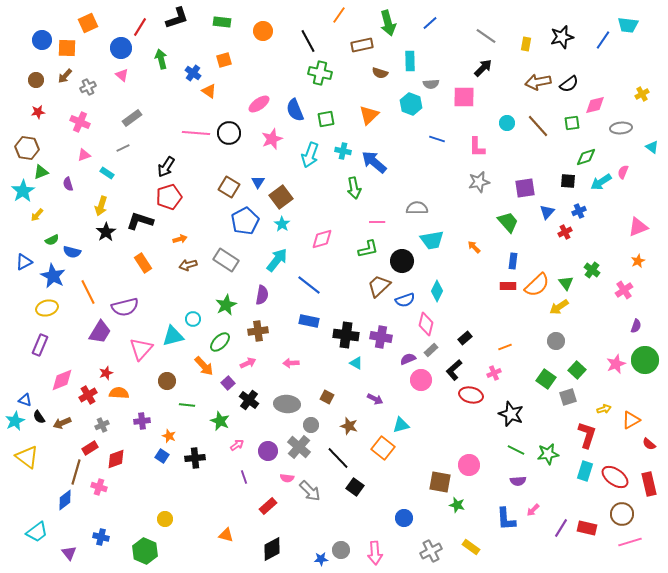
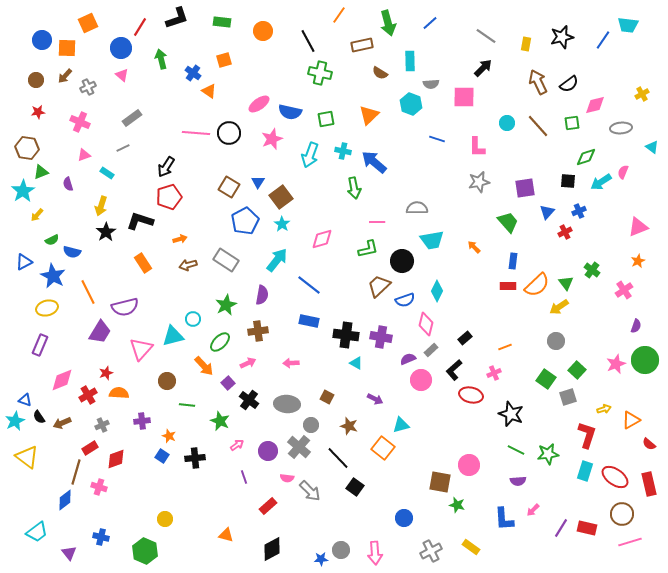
brown semicircle at (380, 73): rotated 14 degrees clockwise
brown arrow at (538, 82): rotated 75 degrees clockwise
blue semicircle at (295, 110): moved 5 px left, 2 px down; rotated 55 degrees counterclockwise
blue L-shape at (506, 519): moved 2 px left
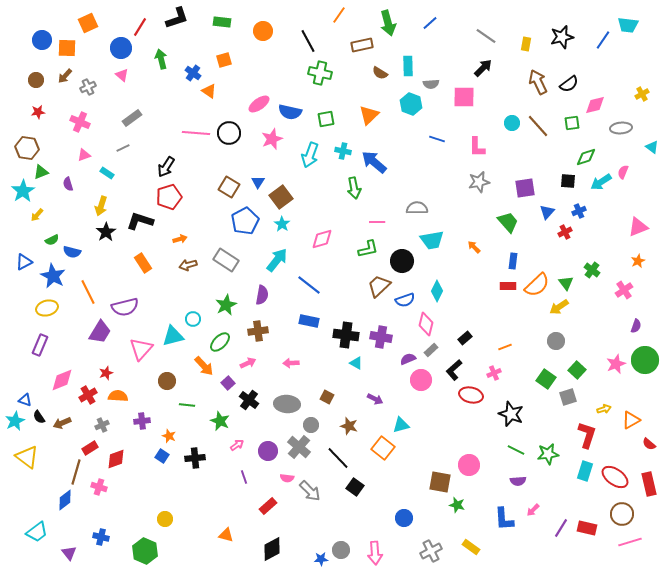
cyan rectangle at (410, 61): moved 2 px left, 5 px down
cyan circle at (507, 123): moved 5 px right
orange semicircle at (119, 393): moved 1 px left, 3 px down
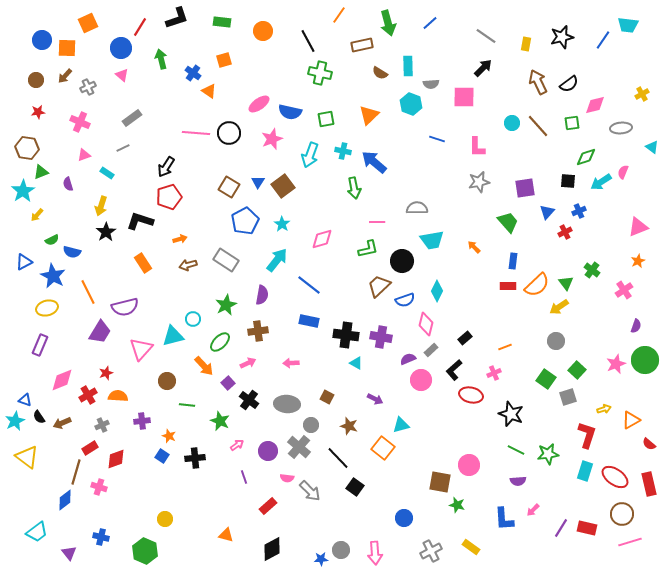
brown square at (281, 197): moved 2 px right, 11 px up
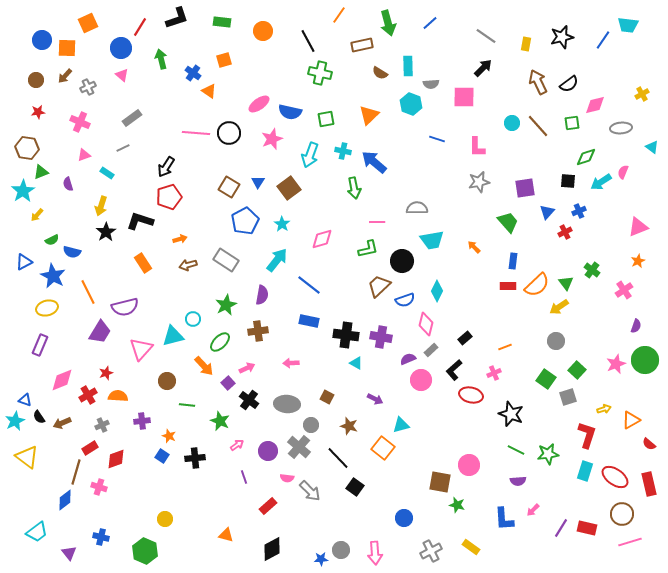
brown square at (283, 186): moved 6 px right, 2 px down
pink arrow at (248, 363): moved 1 px left, 5 px down
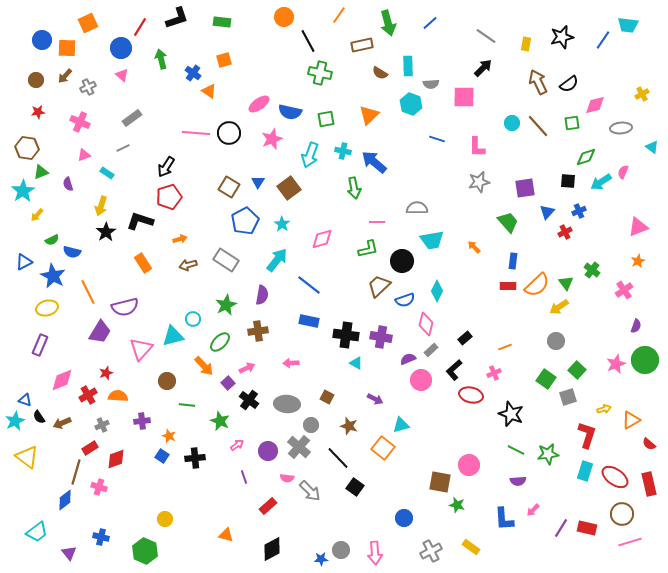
orange circle at (263, 31): moved 21 px right, 14 px up
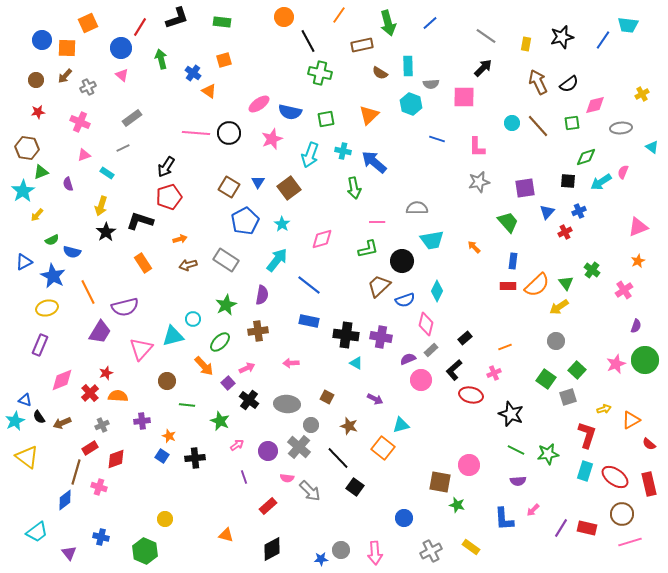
red cross at (88, 395): moved 2 px right, 2 px up; rotated 12 degrees counterclockwise
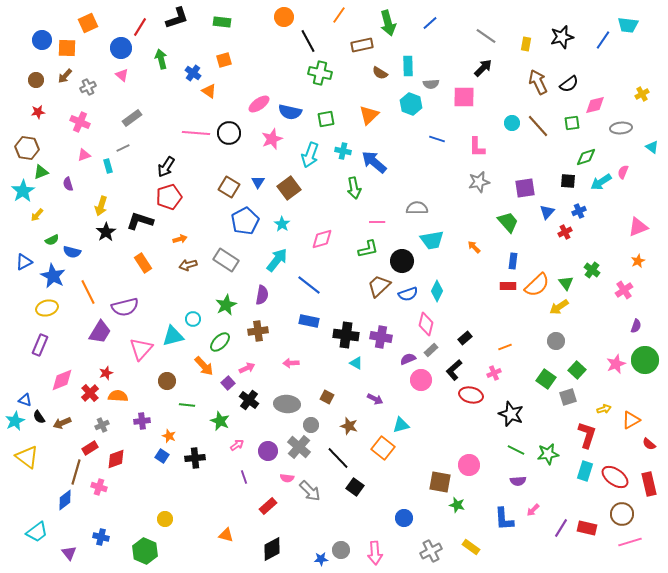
cyan rectangle at (107, 173): moved 1 px right, 7 px up; rotated 40 degrees clockwise
blue semicircle at (405, 300): moved 3 px right, 6 px up
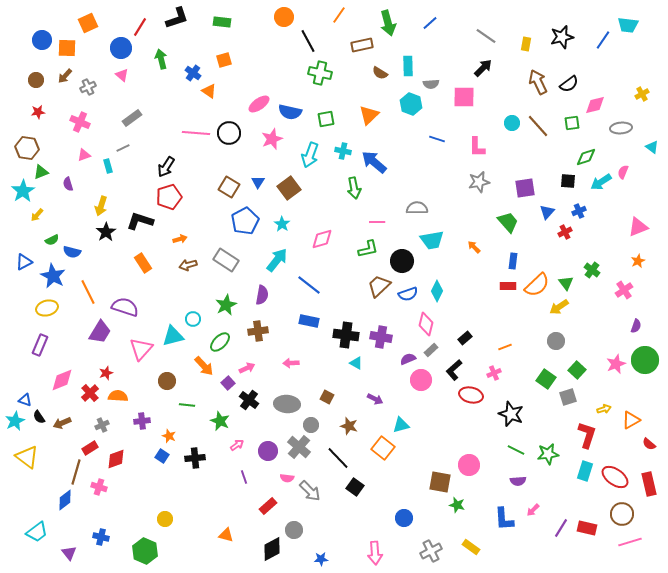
purple semicircle at (125, 307): rotated 148 degrees counterclockwise
gray circle at (341, 550): moved 47 px left, 20 px up
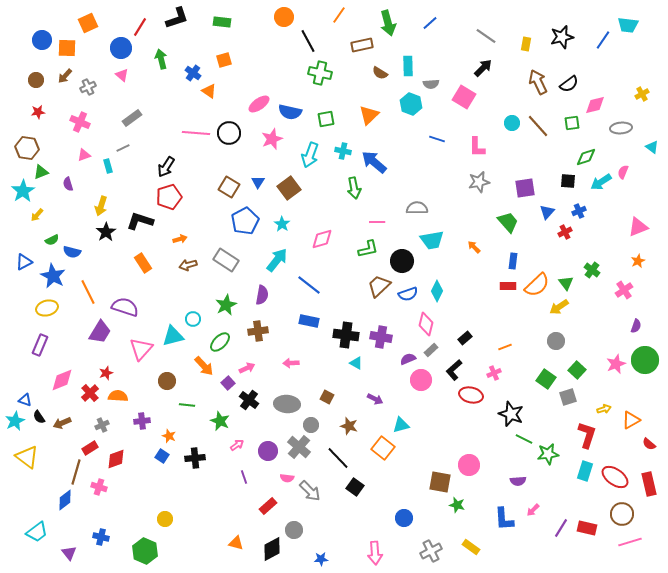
pink square at (464, 97): rotated 30 degrees clockwise
green line at (516, 450): moved 8 px right, 11 px up
orange triangle at (226, 535): moved 10 px right, 8 px down
